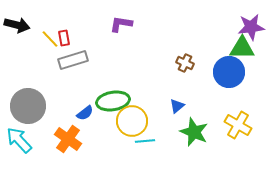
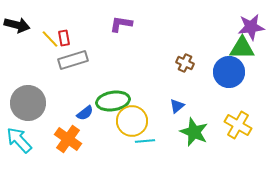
gray circle: moved 3 px up
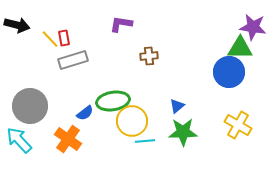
purple star: moved 2 px right; rotated 16 degrees clockwise
green triangle: moved 2 px left
brown cross: moved 36 px left, 7 px up; rotated 30 degrees counterclockwise
gray circle: moved 2 px right, 3 px down
green star: moved 11 px left; rotated 24 degrees counterclockwise
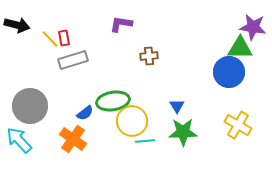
blue triangle: rotated 21 degrees counterclockwise
orange cross: moved 5 px right
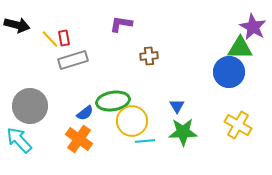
purple star: rotated 20 degrees clockwise
orange cross: moved 6 px right
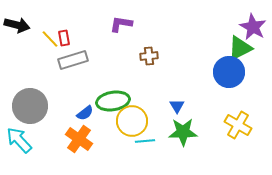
green triangle: rotated 28 degrees counterclockwise
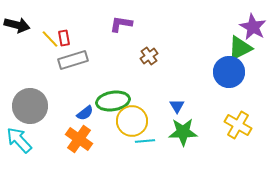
brown cross: rotated 30 degrees counterclockwise
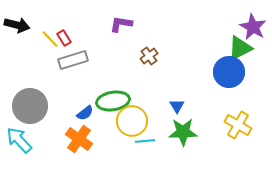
red rectangle: rotated 21 degrees counterclockwise
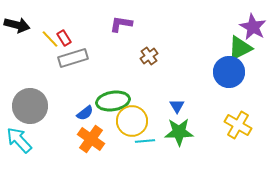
gray rectangle: moved 2 px up
green star: moved 4 px left
orange cross: moved 12 px right
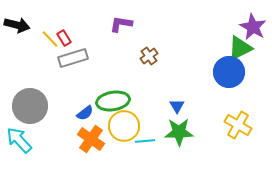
yellow circle: moved 8 px left, 5 px down
